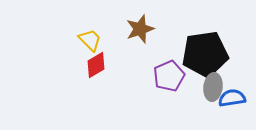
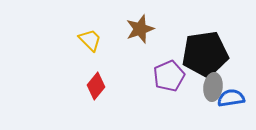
red diamond: moved 21 px down; rotated 20 degrees counterclockwise
blue semicircle: moved 1 px left
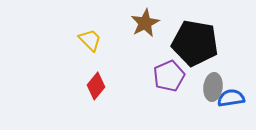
brown star: moved 5 px right, 6 px up; rotated 8 degrees counterclockwise
black pentagon: moved 10 px left, 11 px up; rotated 18 degrees clockwise
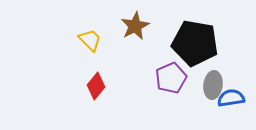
brown star: moved 10 px left, 3 px down
purple pentagon: moved 2 px right, 2 px down
gray ellipse: moved 2 px up
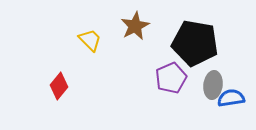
red diamond: moved 37 px left
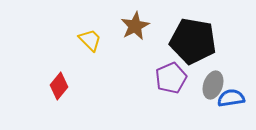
black pentagon: moved 2 px left, 2 px up
gray ellipse: rotated 12 degrees clockwise
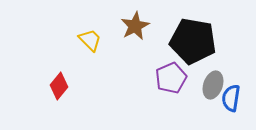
blue semicircle: rotated 72 degrees counterclockwise
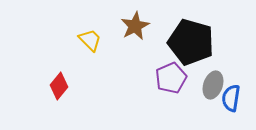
black pentagon: moved 2 px left, 1 px down; rotated 6 degrees clockwise
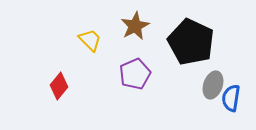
black pentagon: rotated 9 degrees clockwise
purple pentagon: moved 36 px left, 4 px up
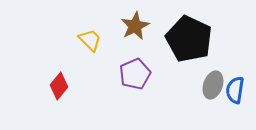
black pentagon: moved 2 px left, 3 px up
blue semicircle: moved 4 px right, 8 px up
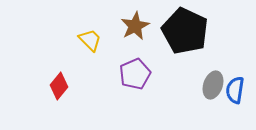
black pentagon: moved 4 px left, 8 px up
